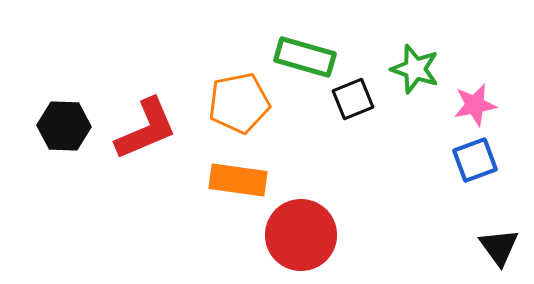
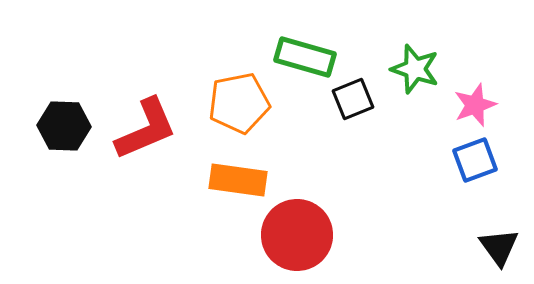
pink star: rotated 9 degrees counterclockwise
red circle: moved 4 px left
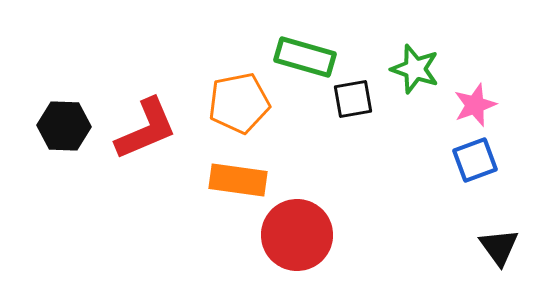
black square: rotated 12 degrees clockwise
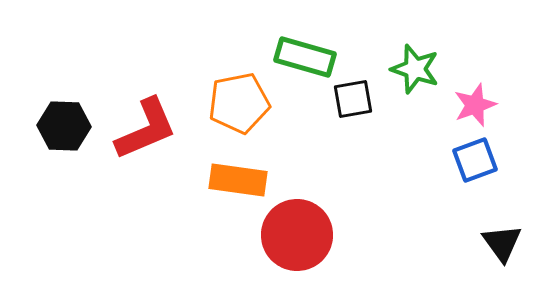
black triangle: moved 3 px right, 4 px up
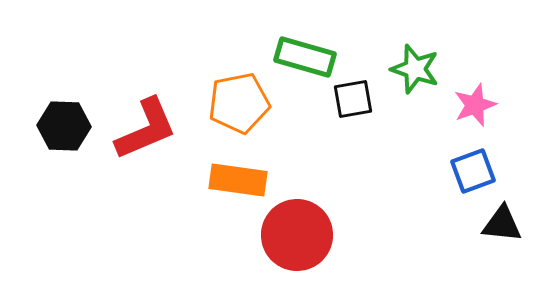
blue square: moved 2 px left, 11 px down
black triangle: moved 19 px up; rotated 48 degrees counterclockwise
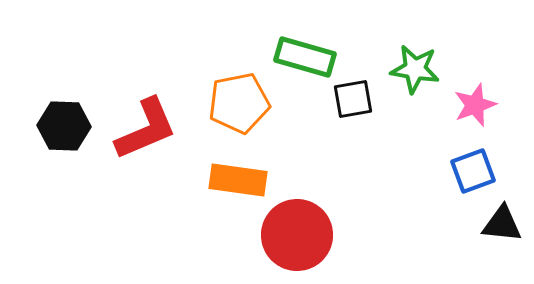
green star: rotated 9 degrees counterclockwise
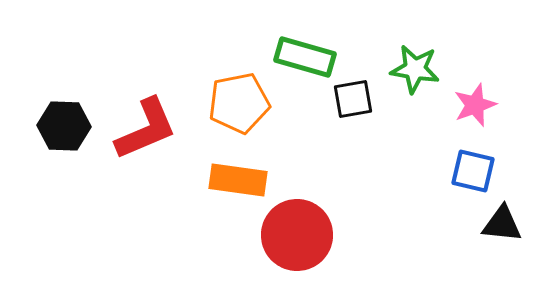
blue square: rotated 33 degrees clockwise
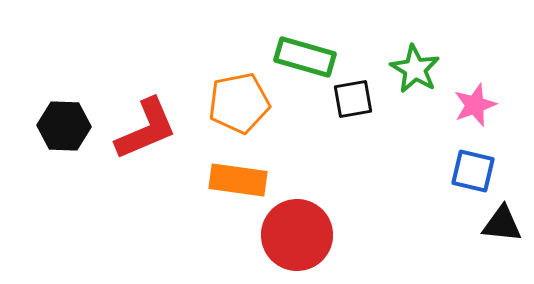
green star: rotated 21 degrees clockwise
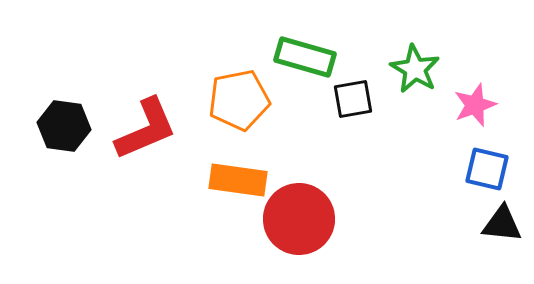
orange pentagon: moved 3 px up
black hexagon: rotated 6 degrees clockwise
blue square: moved 14 px right, 2 px up
red circle: moved 2 px right, 16 px up
